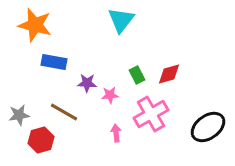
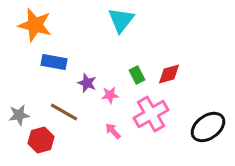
purple star: rotated 18 degrees clockwise
pink arrow: moved 3 px left, 2 px up; rotated 36 degrees counterclockwise
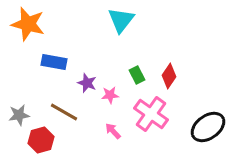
orange star: moved 7 px left, 1 px up
red diamond: moved 2 px down; rotated 40 degrees counterclockwise
pink cross: rotated 24 degrees counterclockwise
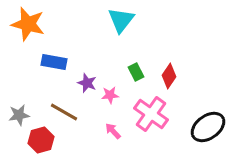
green rectangle: moved 1 px left, 3 px up
